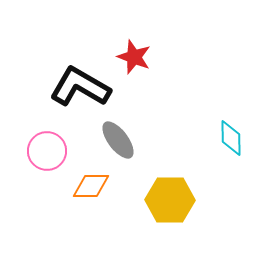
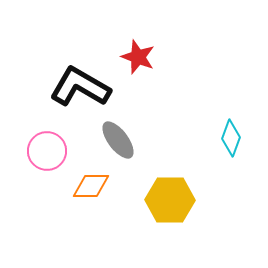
red star: moved 4 px right
cyan diamond: rotated 21 degrees clockwise
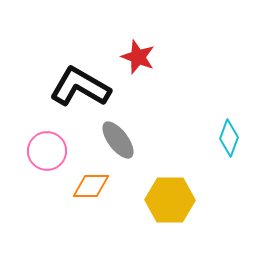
cyan diamond: moved 2 px left
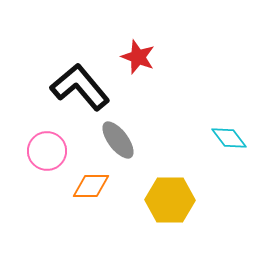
black L-shape: rotated 20 degrees clockwise
cyan diamond: rotated 57 degrees counterclockwise
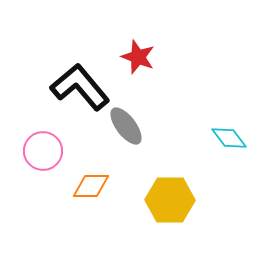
gray ellipse: moved 8 px right, 14 px up
pink circle: moved 4 px left
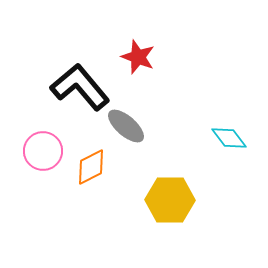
gray ellipse: rotated 12 degrees counterclockwise
orange diamond: moved 19 px up; rotated 27 degrees counterclockwise
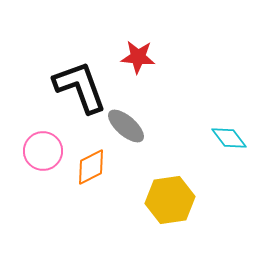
red star: rotated 16 degrees counterclockwise
black L-shape: rotated 20 degrees clockwise
yellow hexagon: rotated 9 degrees counterclockwise
